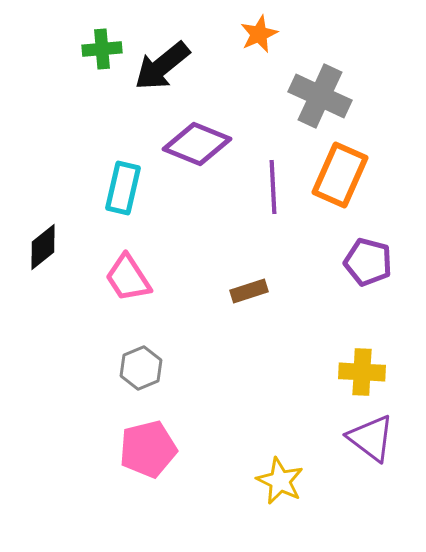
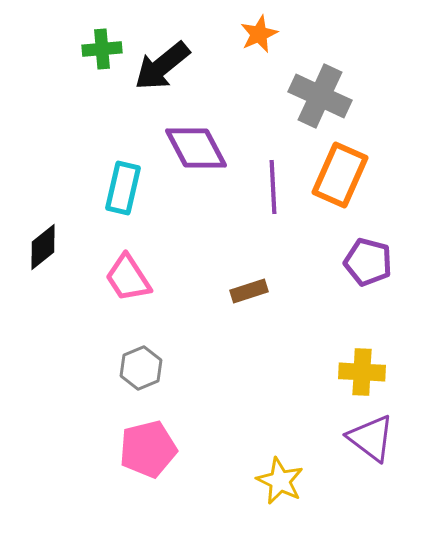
purple diamond: moved 1 px left, 4 px down; rotated 40 degrees clockwise
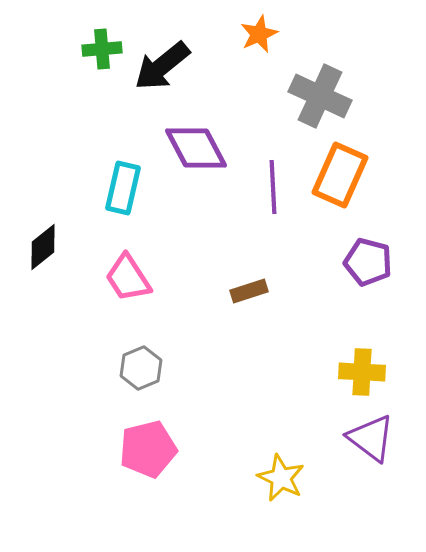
yellow star: moved 1 px right, 3 px up
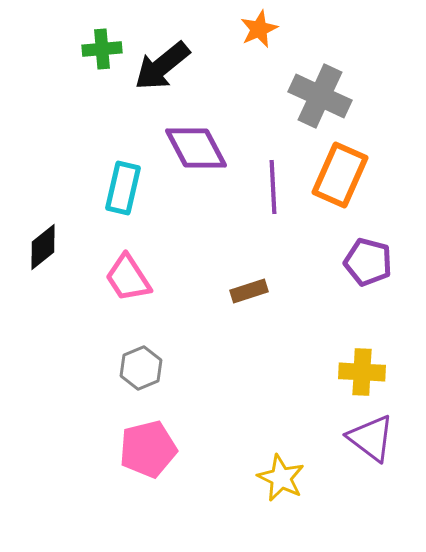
orange star: moved 5 px up
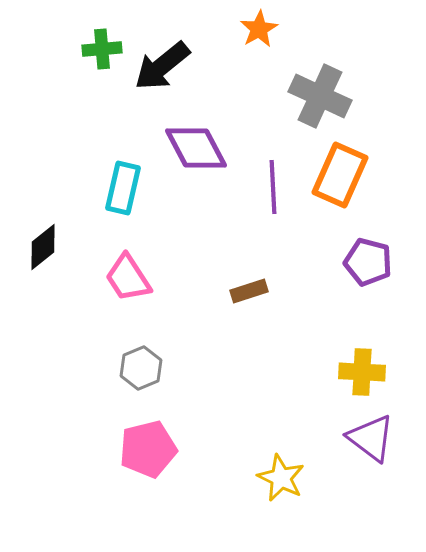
orange star: rotated 6 degrees counterclockwise
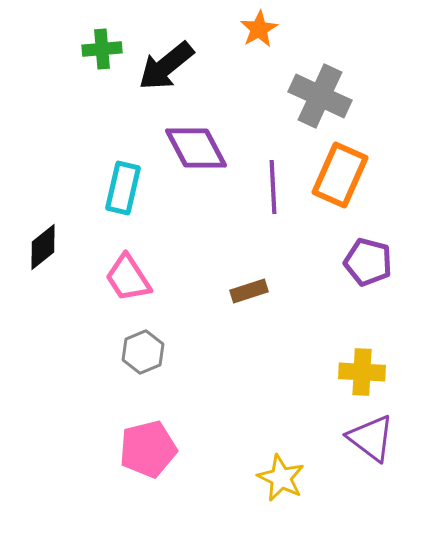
black arrow: moved 4 px right
gray hexagon: moved 2 px right, 16 px up
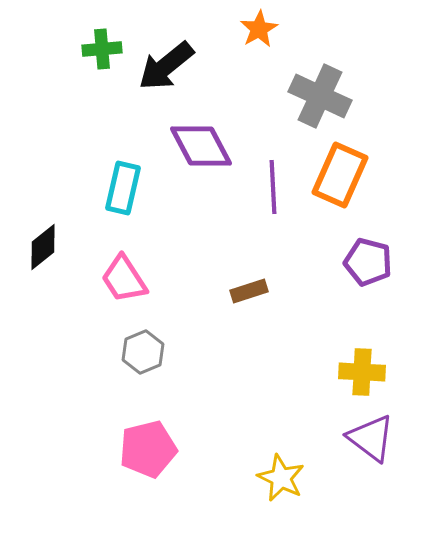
purple diamond: moved 5 px right, 2 px up
pink trapezoid: moved 4 px left, 1 px down
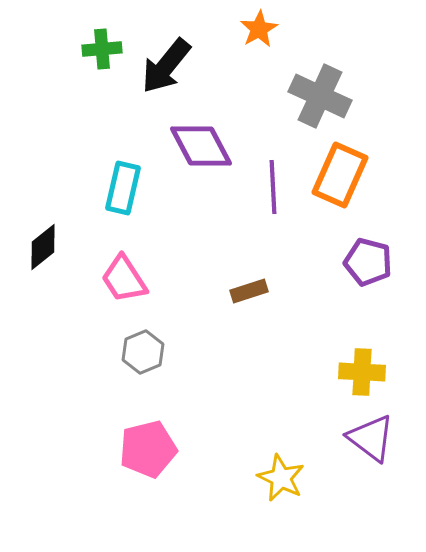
black arrow: rotated 12 degrees counterclockwise
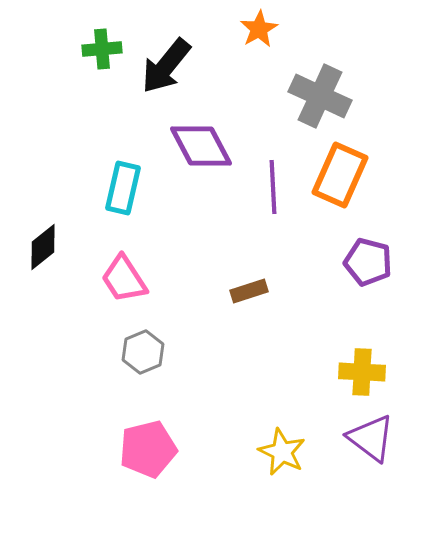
yellow star: moved 1 px right, 26 px up
